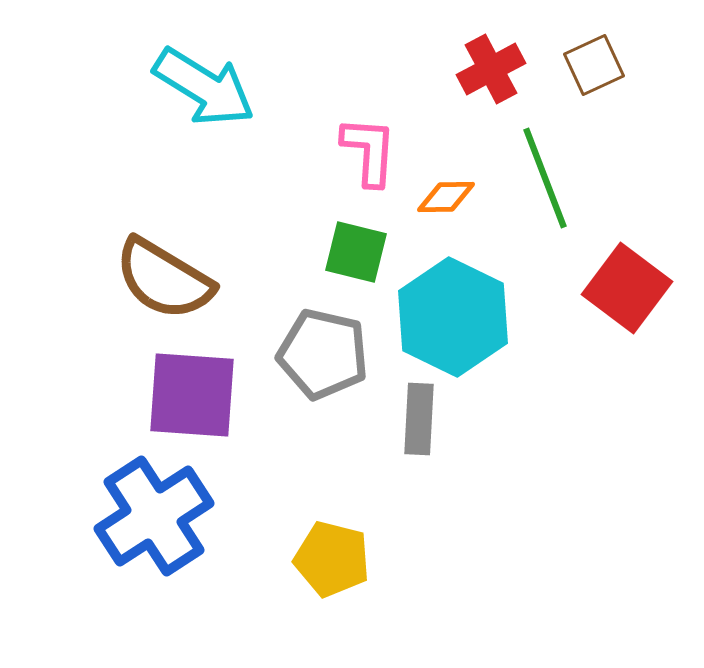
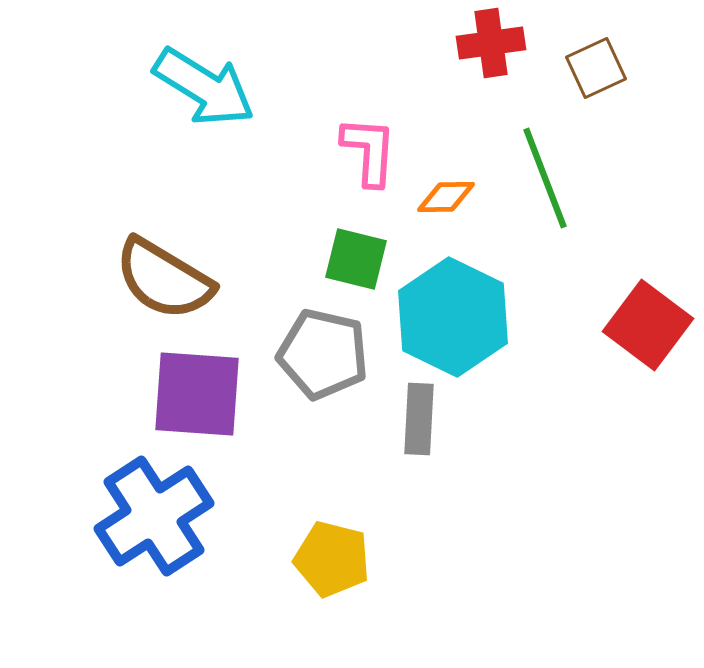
brown square: moved 2 px right, 3 px down
red cross: moved 26 px up; rotated 20 degrees clockwise
green square: moved 7 px down
red square: moved 21 px right, 37 px down
purple square: moved 5 px right, 1 px up
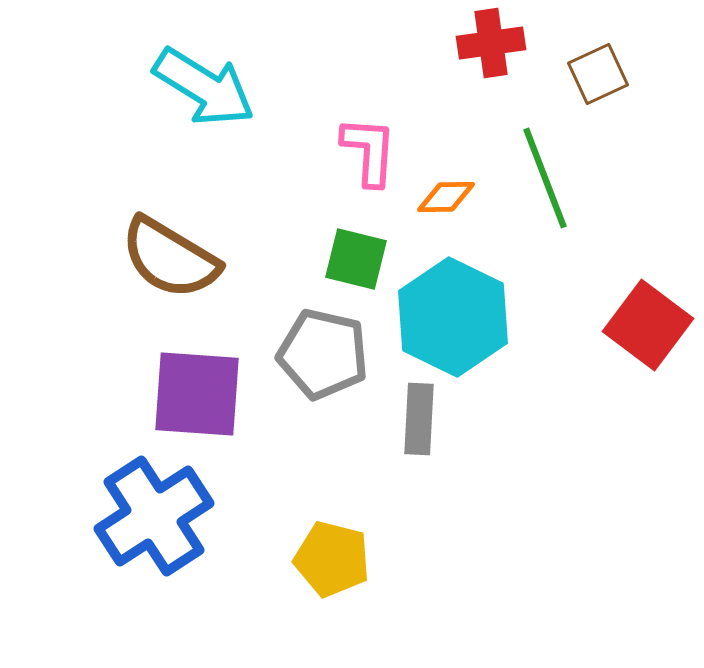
brown square: moved 2 px right, 6 px down
brown semicircle: moved 6 px right, 21 px up
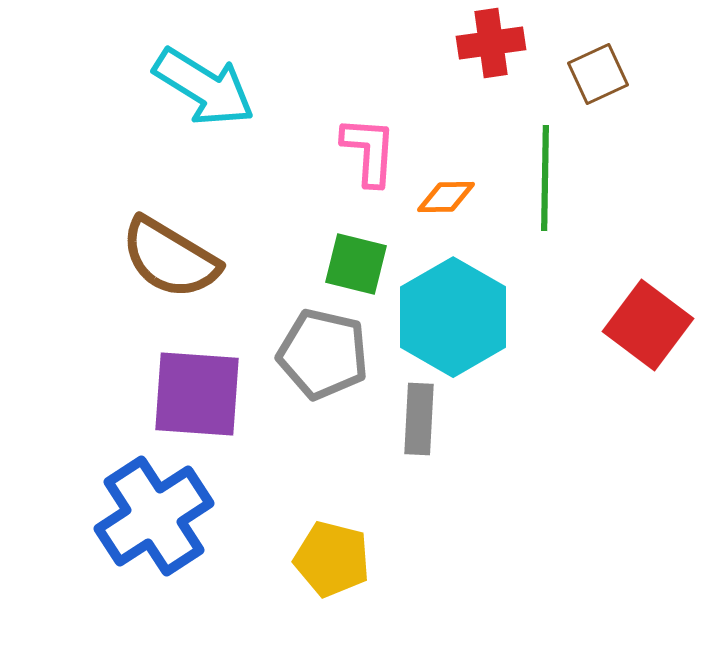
green line: rotated 22 degrees clockwise
green square: moved 5 px down
cyan hexagon: rotated 4 degrees clockwise
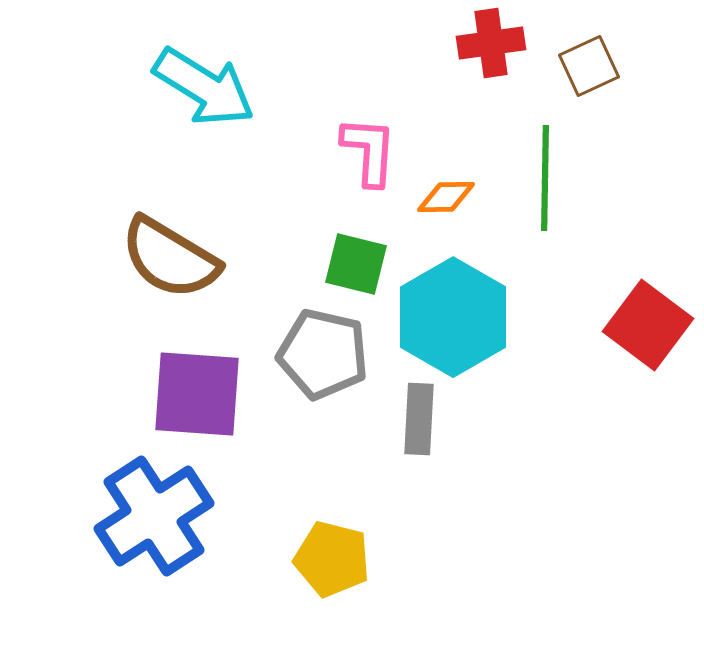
brown square: moved 9 px left, 8 px up
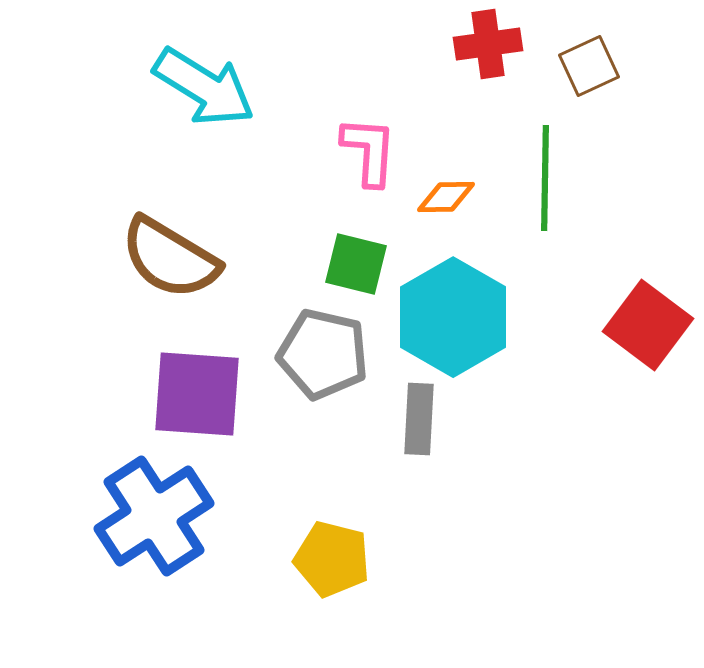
red cross: moved 3 px left, 1 px down
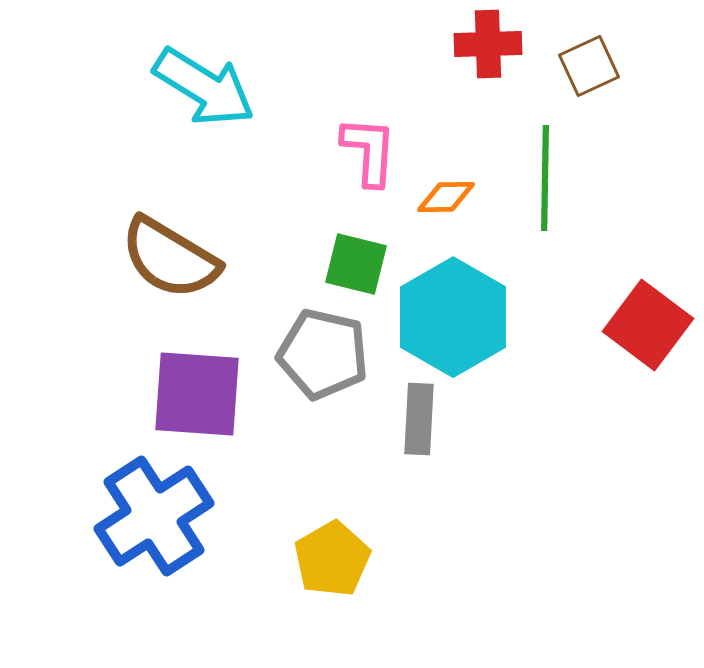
red cross: rotated 6 degrees clockwise
yellow pentagon: rotated 28 degrees clockwise
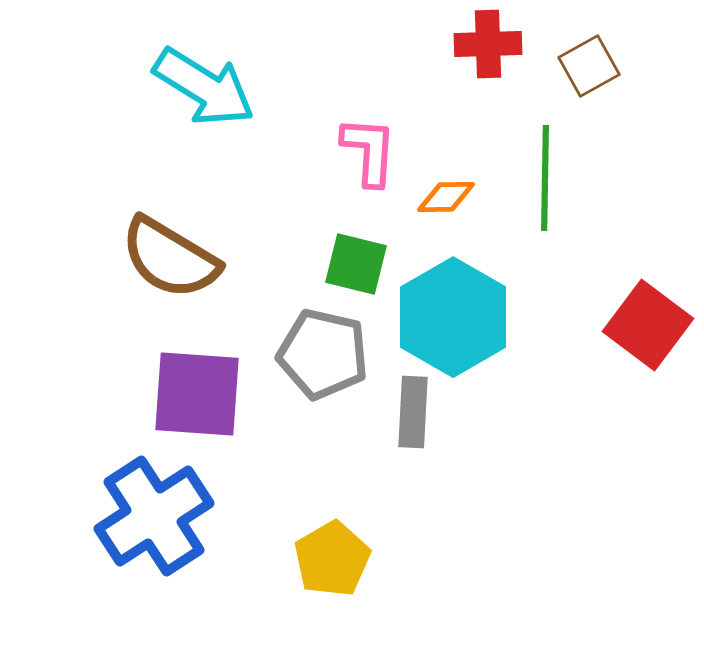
brown square: rotated 4 degrees counterclockwise
gray rectangle: moved 6 px left, 7 px up
